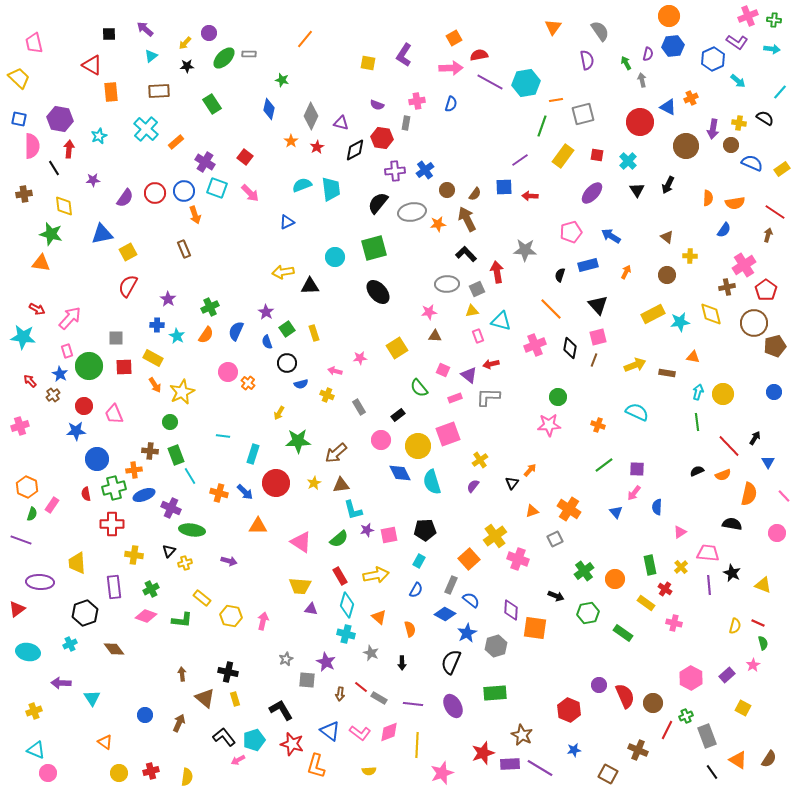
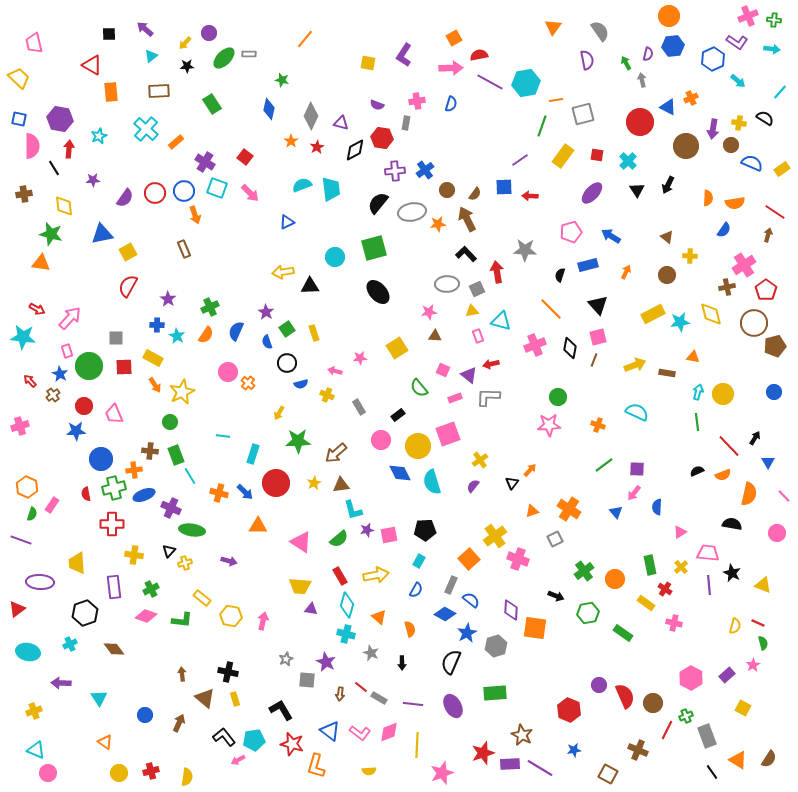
blue circle at (97, 459): moved 4 px right
cyan triangle at (92, 698): moved 7 px right
cyan pentagon at (254, 740): rotated 10 degrees clockwise
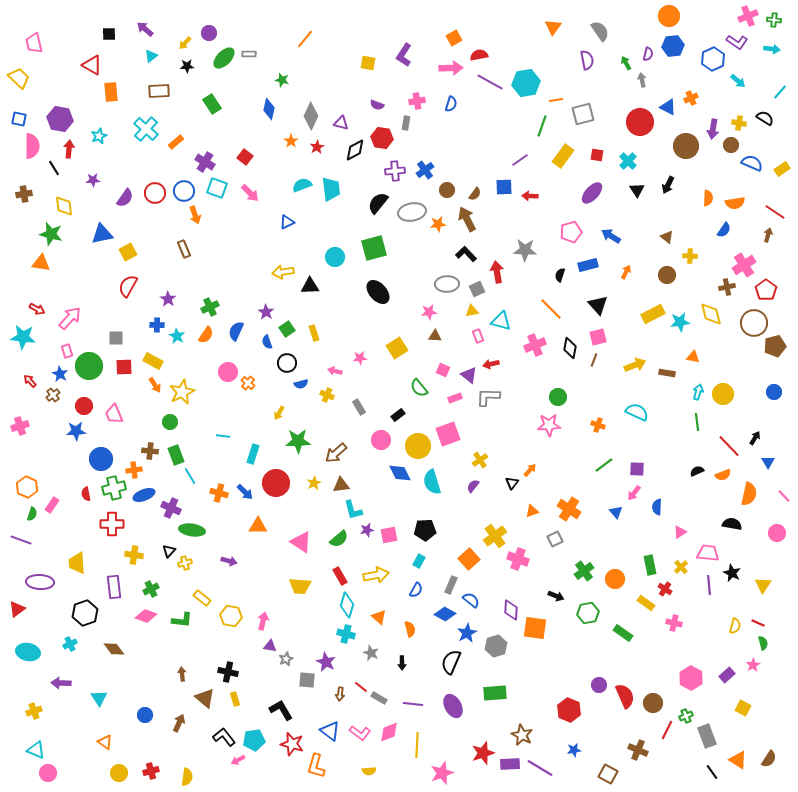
yellow rectangle at (153, 358): moved 3 px down
yellow triangle at (763, 585): rotated 42 degrees clockwise
purple triangle at (311, 609): moved 41 px left, 37 px down
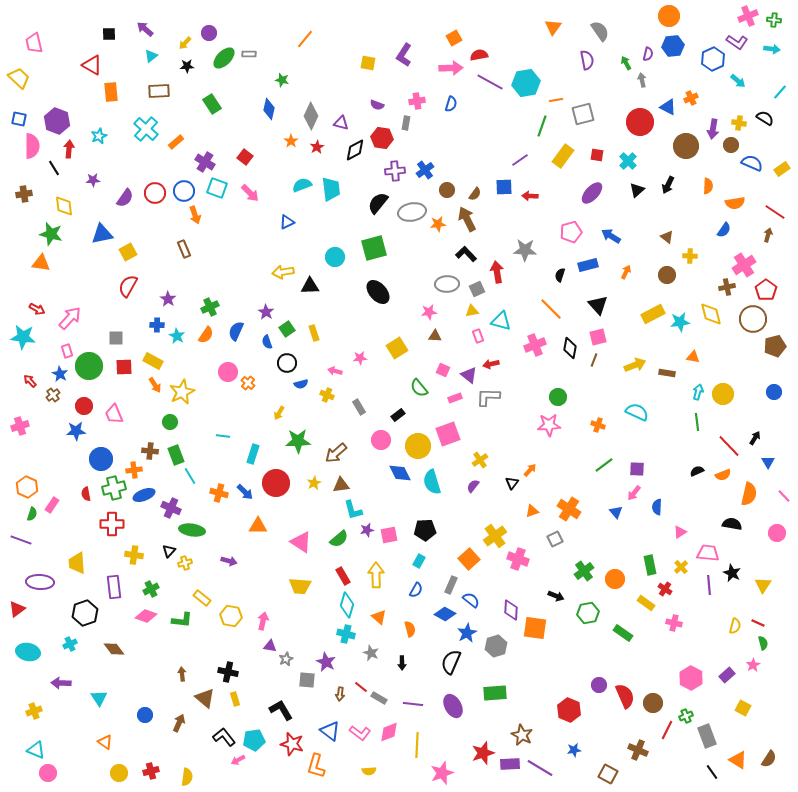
purple hexagon at (60, 119): moved 3 px left, 2 px down; rotated 10 degrees clockwise
black triangle at (637, 190): rotated 21 degrees clockwise
orange semicircle at (708, 198): moved 12 px up
brown circle at (754, 323): moved 1 px left, 4 px up
yellow arrow at (376, 575): rotated 80 degrees counterclockwise
red rectangle at (340, 576): moved 3 px right
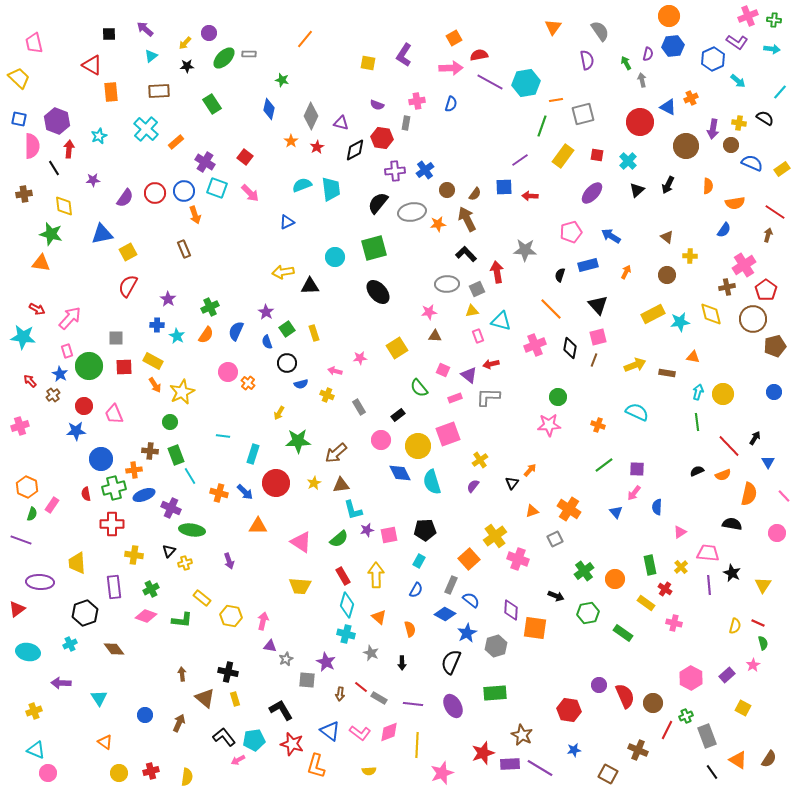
purple arrow at (229, 561): rotated 56 degrees clockwise
red hexagon at (569, 710): rotated 15 degrees counterclockwise
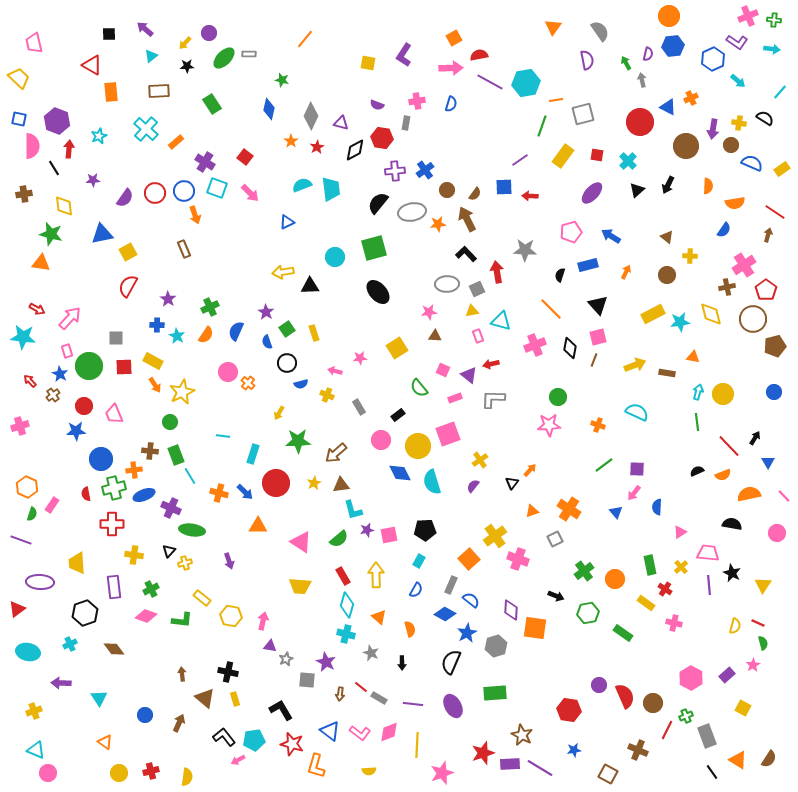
gray L-shape at (488, 397): moved 5 px right, 2 px down
orange semicircle at (749, 494): rotated 115 degrees counterclockwise
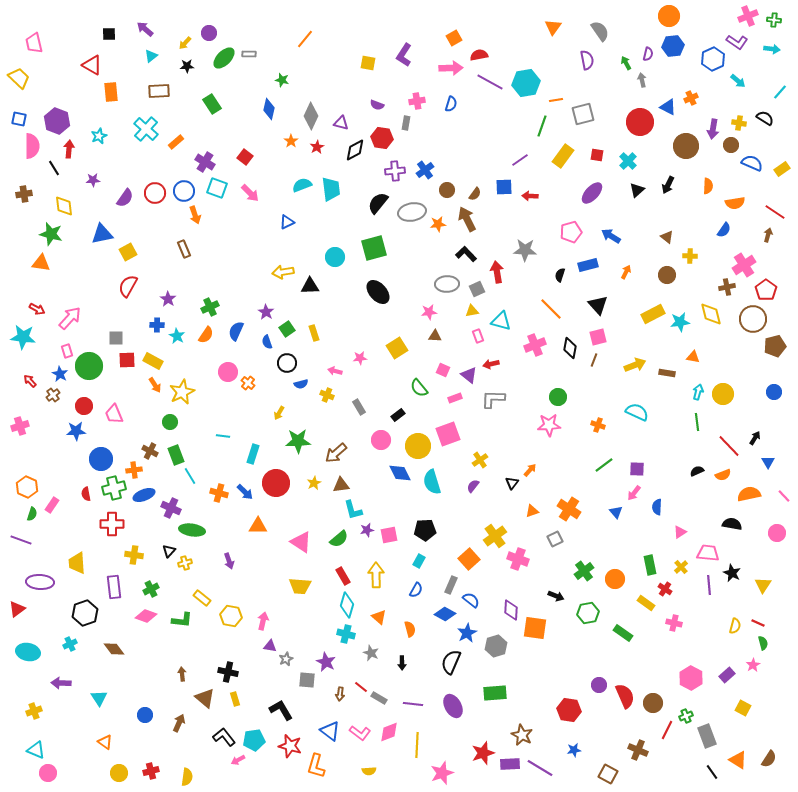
red square at (124, 367): moved 3 px right, 7 px up
brown cross at (150, 451): rotated 21 degrees clockwise
red star at (292, 744): moved 2 px left, 2 px down
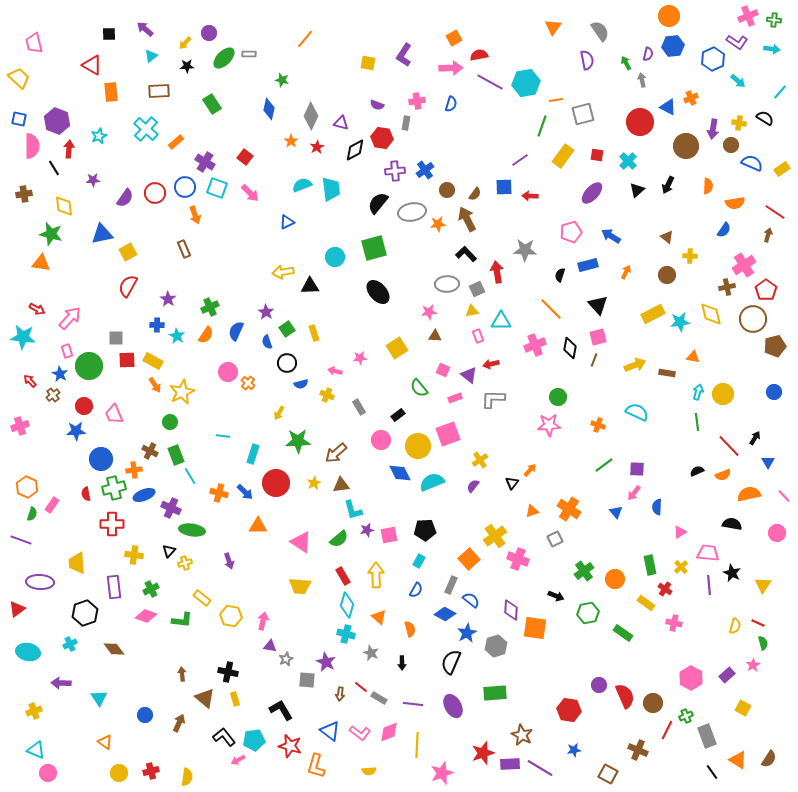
blue circle at (184, 191): moved 1 px right, 4 px up
cyan triangle at (501, 321): rotated 15 degrees counterclockwise
cyan semicircle at (432, 482): rotated 85 degrees clockwise
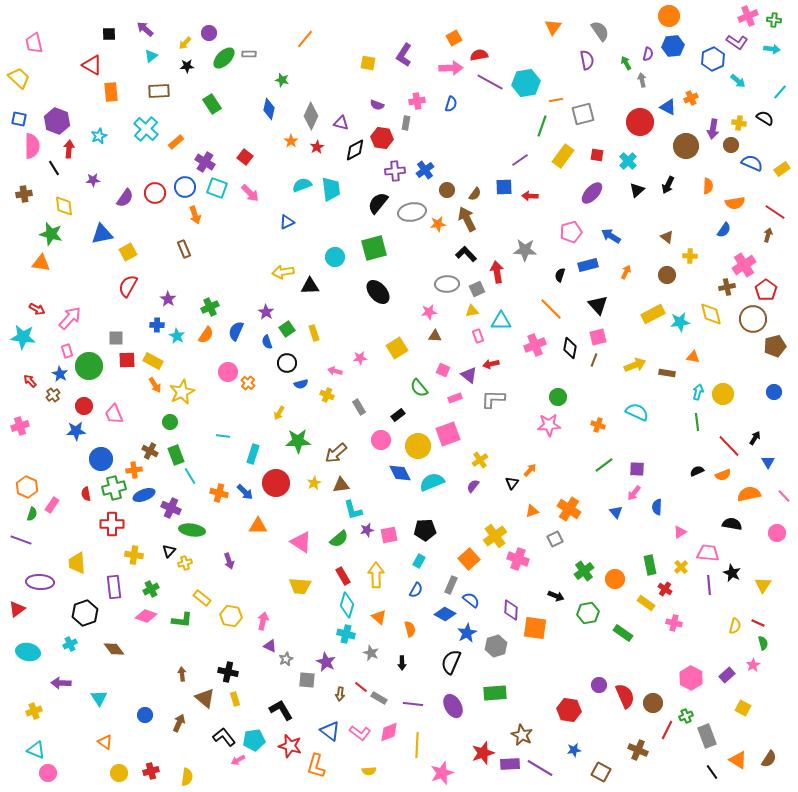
purple triangle at (270, 646): rotated 16 degrees clockwise
brown square at (608, 774): moved 7 px left, 2 px up
